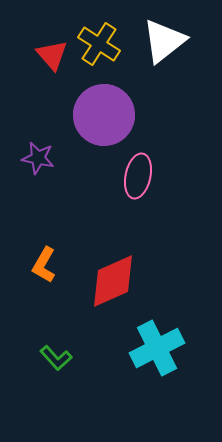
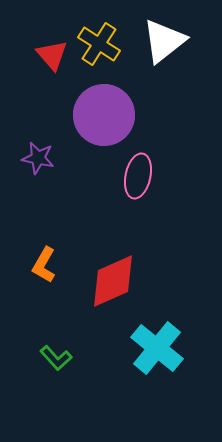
cyan cross: rotated 24 degrees counterclockwise
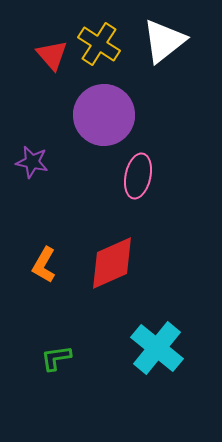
purple star: moved 6 px left, 4 px down
red diamond: moved 1 px left, 18 px up
green L-shape: rotated 124 degrees clockwise
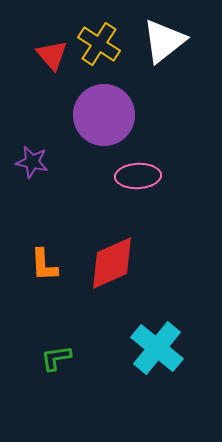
pink ellipse: rotated 75 degrees clockwise
orange L-shape: rotated 33 degrees counterclockwise
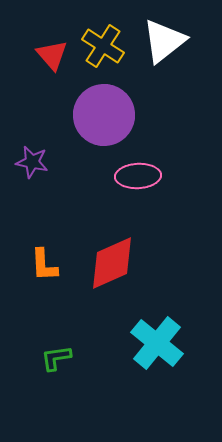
yellow cross: moved 4 px right, 2 px down
cyan cross: moved 5 px up
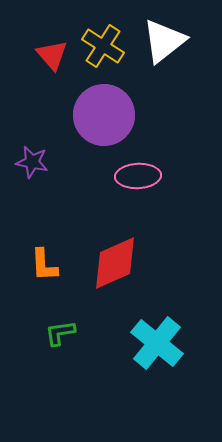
red diamond: moved 3 px right
green L-shape: moved 4 px right, 25 px up
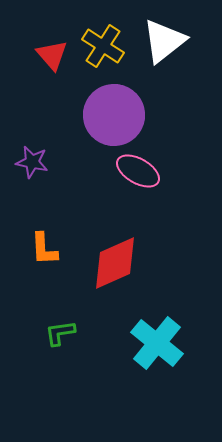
purple circle: moved 10 px right
pink ellipse: moved 5 px up; rotated 33 degrees clockwise
orange L-shape: moved 16 px up
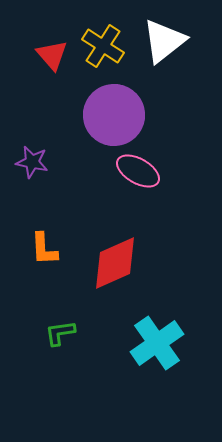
cyan cross: rotated 16 degrees clockwise
